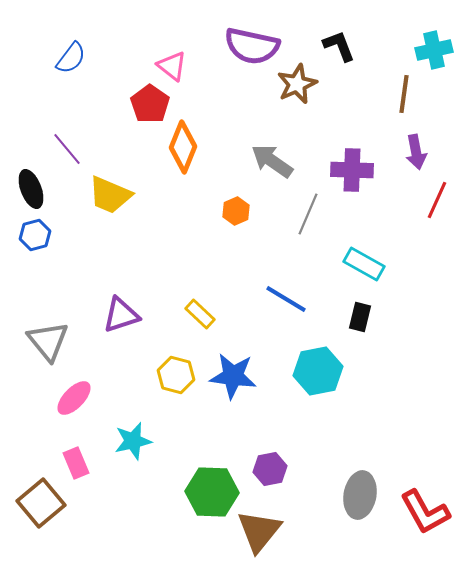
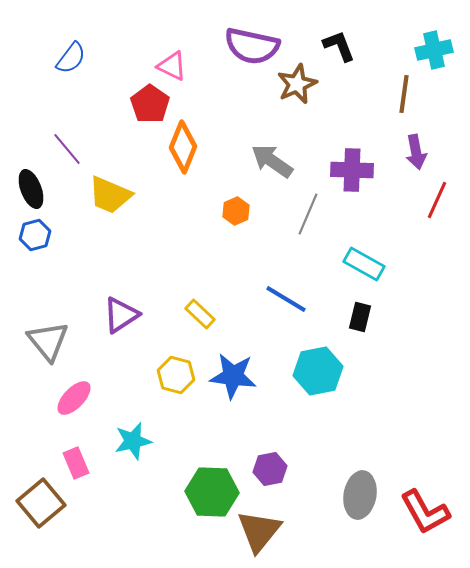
pink triangle: rotated 12 degrees counterclockwise
purple triangle: rotated 15 degrees counterclockwise
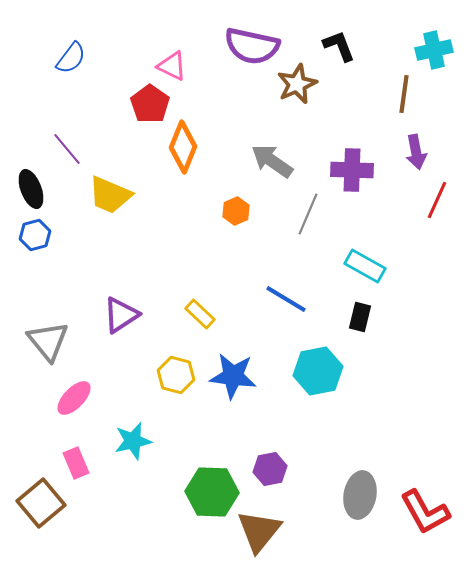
cyan rectangle: moved 1 px right, 2 px down
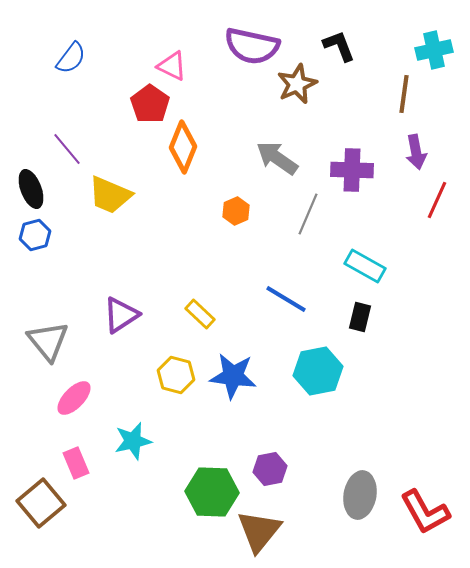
gray arrow: moved 5 px right, 3 px up
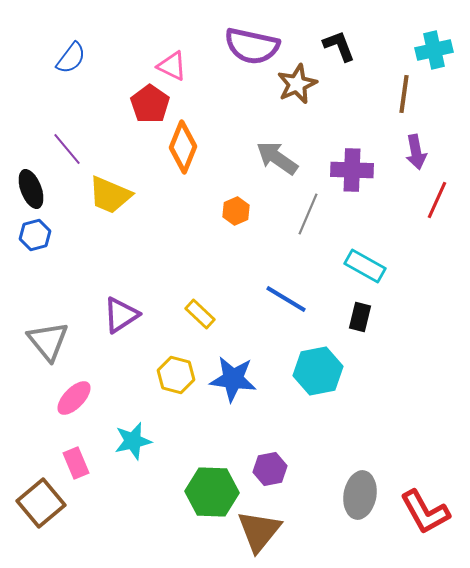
blue star: moved 3 px down
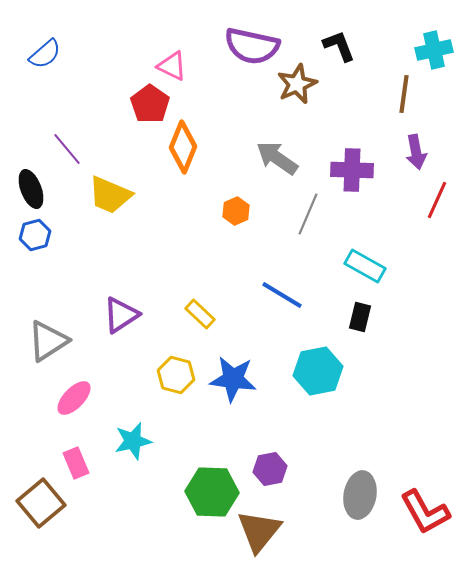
blue semicircle: moved 26 px left, 4 px up; rotated 12 degrees clockwise
blue line: moved 4 px left, 4 px up
gray triangle: rotated 36 degrees clockwise
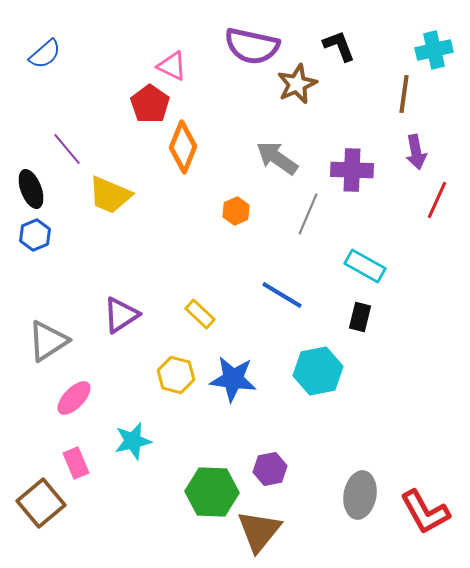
blue hexagon: rotated 8 degrees counterclockwise
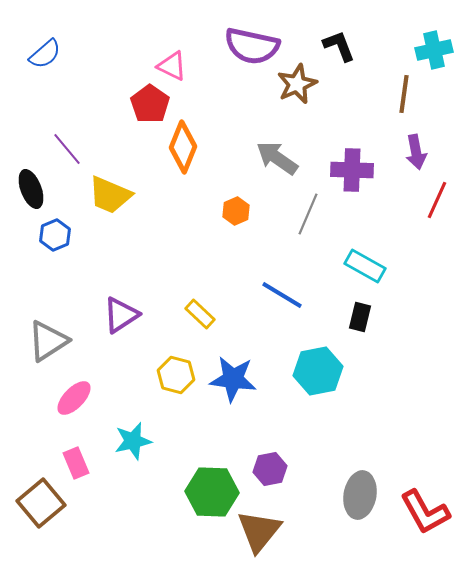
blue hexagon: moved 20 px right
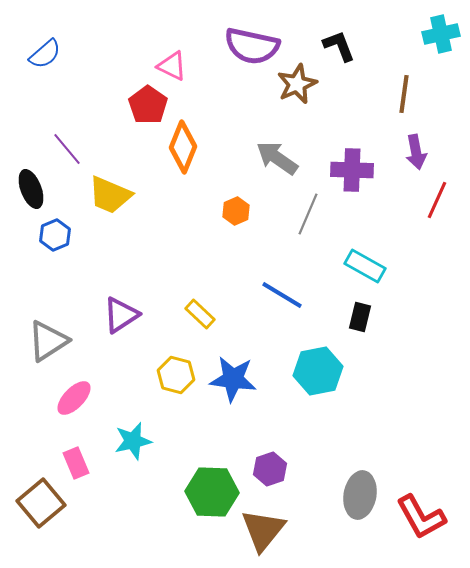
cyan cross: moved 7 px right, 16 px up
red pentagon: moved 2 px left, 1 px down
purple hexagon: rotated 8 degrees counterclockwise
red L-shape: moved 4 px left, 5 px down
brown triangle: moved 4 px right, 1 px up
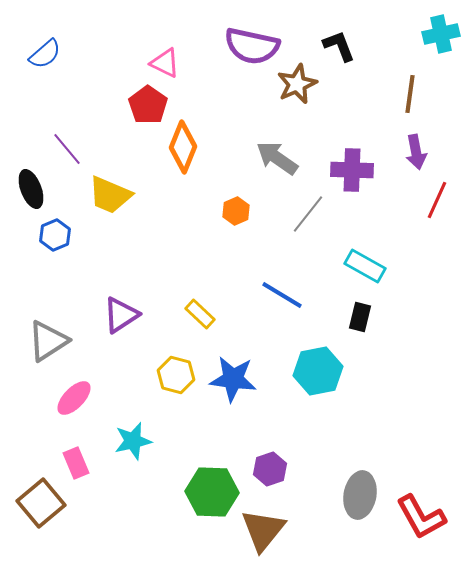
pink triangle: moved 7 px left, 3 px up
brown line: moved 6 px right
gray line: rotated 15 degrees clockwise
